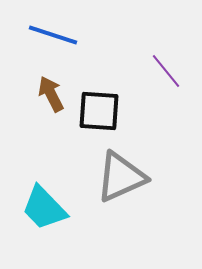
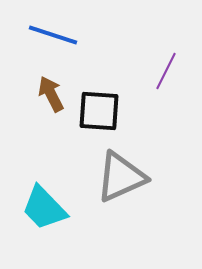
purple line: rotated 66 degrees clockwise
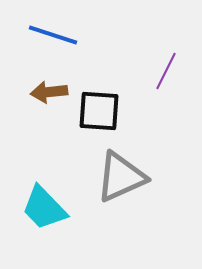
brown arrow: moved 2 px left, 2 px up; rotated 69 degrees counterclockwise
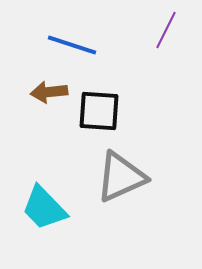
blue line: moved 19 px right, 10 px down
purple line: moved 41 px up
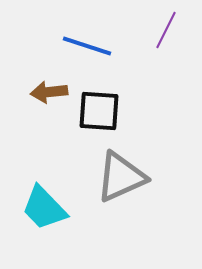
blue line: moved 15 px right, 1 px down
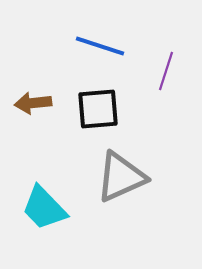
purple line: moved 41 px down; rotated 9 degrees counterclockwise
blue line: moved 13 px right
brown arrow: moved 16 px left, 11 px down
black square: moved 1 px left, 2 px up; rotated 9 degrees counterclockwise
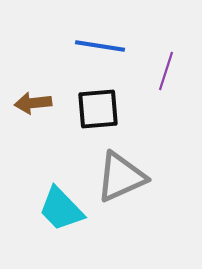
blue line: rotated 9 degrees counterclockwise
cyan trapezoid: moved 17 px right, 1 px down
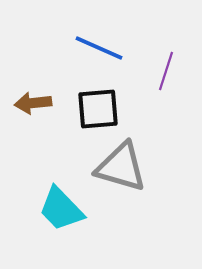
blue line: moved 1 px left, 2 px down; rotated 15 degrees clockwise
gray triangle: moved 10 px up; rotated 40 degrees clockwise
